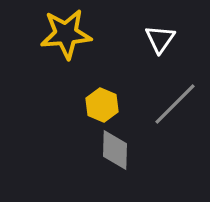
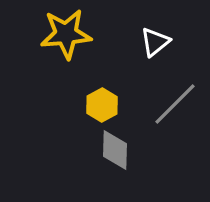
white triangle: moved 5 px left, 3 px down; rotated 16 degrees clockwise
yellow hexagon: rotated 8 degrees clockwise
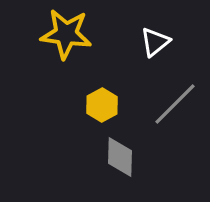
yellow star: rotated 12 degrees clockwise
gray diamond: moved 5 px right, 7 px down
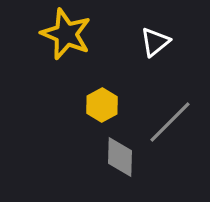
yellow star: rotated 15 degrees clockwise
gray line: moved 5 px left, 18 px down
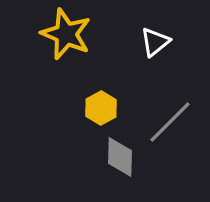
yellow hexagon: moved 1 px left, 3 px down
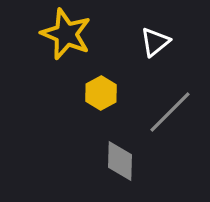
yellow hexagon: moved 15 px up
gray line: moved 10 px up
gray diamond: moved 4 px down
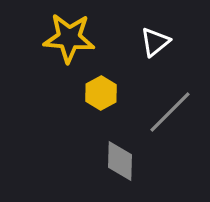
yellow star: moved 3 px right, 4 px down; rotated 18 degrees counterclockwise
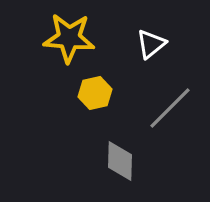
white triangle: moved 4 px left, 2 px down
yellow hexagon: moved 6 px left; rotated 16 degrees clockwise
gray line: moved 4 px up
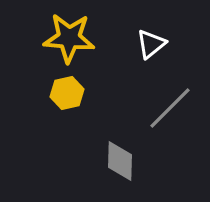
yellow hexagon: moved 28 px left
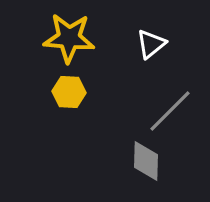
yellow hexagon: moved 2 px right, 1 px up; rotated 16 degrees clockwise
gray line: moved 3 px down
gray diamond: moved 26 px right
